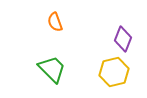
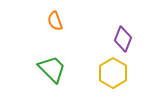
orange semicircle: moved 1 px up
yellow hexagon: moved 1 px left, 1 px down; rotated 16 degrees counterclockwise
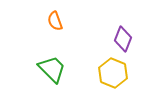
yellow hexagon: rotated 8 degrees counterclockwise
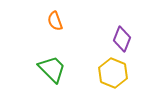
purple diamond: moved 1 px left
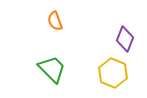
purple diamond: moved 3 px right
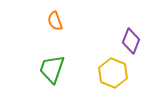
purple diamond: moved 6 px right, 2 px down
green trapezoid: rotated 116 degrees counterclockwise
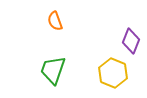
green trapezoid: moved 1 px right, 1 px down
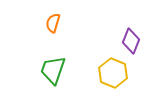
orange semicircle: moved 2 px left, 2 px down; rotated 36 degrees clockwise
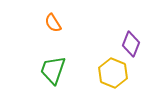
orange semicircle: rotated 48 degrees counterclockwise
purple diamond: moved 3 px down
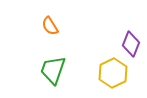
orange semicircle: moved 3 px left, 3 px down
yellow hexagon: rotated 12 degrees clockwise
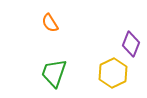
orange semicircle: moved 3 px up
green trapezoid: moved 1 px right, 3 px down
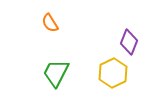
purple diamond: moved 2 px left, 2 px up
green trapezoid: moved 2 px right; rotated 8 degrees clockwise
